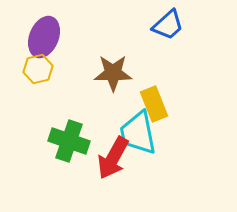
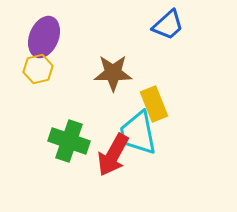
red arrow: moved 3 px up
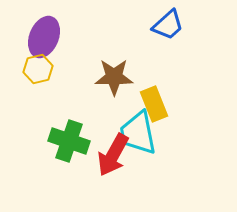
brown star: moved 1 px right, 4 px down
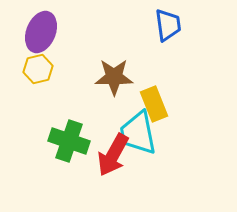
blue trapezoid: rotated 56 degrees counterclockwise
purple ellipse: moved 3 px left, 5 px up
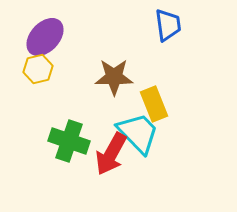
purple ellipse: moved 4 px right, 5 px down; rotated 21 degrees clockwise
cyan trapezoid: rotated 147 degrees clockwise
red arrow: moved 2 px left, 1 px up
